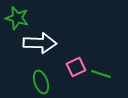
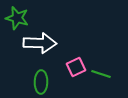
green ellipse: rotated 20 degrees clockwise
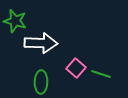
green star: moved 2 px left, 3 px down
white arrow: moved 1 px right
pink square: moved 1 px down; rotated 24 degrees counterclockwise
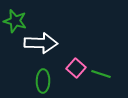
green ellipse: moved 2 px right, 1 px up
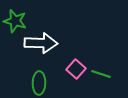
pink square: moved 1 px down
green ellipse: moved 4 px left, 2 px down
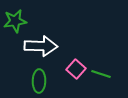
green star: rotated 25 degrees counterclockwise
white arrow: moved 3 px down
green ellipse: moved 2 px up
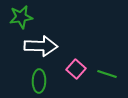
green star: moved 6 px right, 4 px up
green line: moved 6 px right
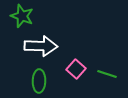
green star: moved 1 px right, 1 px up; rotated 30 degrees clockwise
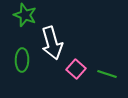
green star: moved 3 px right, 1 px up
white arrow: moved 11 px right, 3 px up; rotated 72 degrees clockwise
green ellipse: moved 17 px left, 21 px up
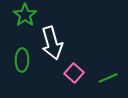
green star: rotated 15 degrees clockwise
pink square: moved 2 px left, 4 px down
green line: moved 1 px right, 4 px down; rotated 42 degrees counterclockwise
